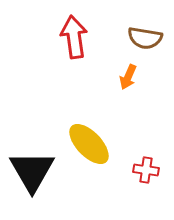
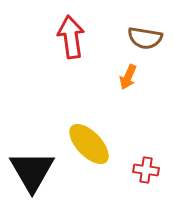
red arrow: moved 3 px left
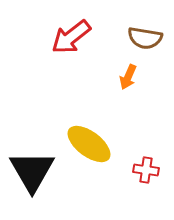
red arrow: rotated 120 degrees counterclockwise
yellow ellipse: rotated 9 degrees counterclockwise
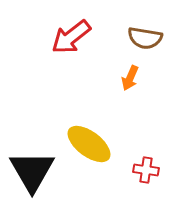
orange arrow: moved 2 px right, 1 px down
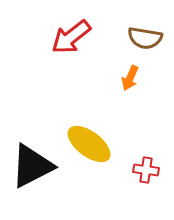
black triangle: moved 5 px up; rotated 33 degrees clockwise
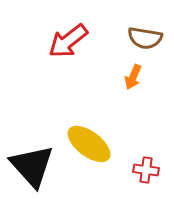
red arrow: moved 3 px left, 4 px down
orange arrow: moved 3 px right, 1 px up
black triangle: rotated 45 degrees counterclockwise
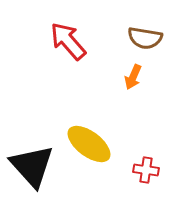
red arrow: rotated 87 degrees clockwise
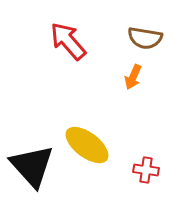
yellow ellipse: moved 2 px left, 1 px down
